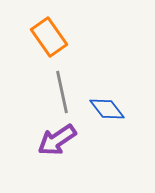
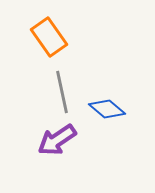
blue diamond: rotated 12 degrees counterclockwise
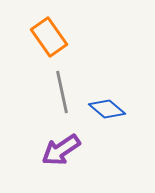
purple arrow: moved 4 px right, 10 px down
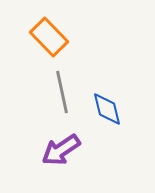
orange rectangle: rotated 9 degrees counterclockwise
blue diamond: rotated 36 degrees clockwise
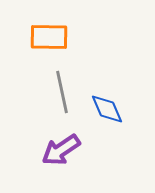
orange rectangle: rotated 45 degrees counterclockwise
blue diamond: rotated 9 degrees counterclockwise
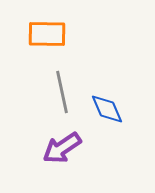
orange rectangle: moved 2 px left, 3 px up
purple arrow: moved 1 px right, 2 px up
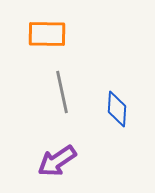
blue diamond: moved 10 px right; rotated 27 degrees clockwise
purple arrow: moved 5 px left, 13 px down
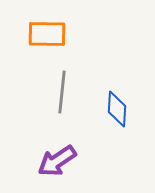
gray line: rotated 18 degrees clockwise
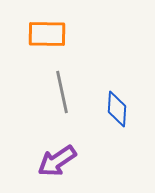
gray line: rotated 18 degrees counterclockwise
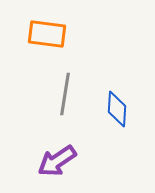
orange rectangle: rotated 6 degrees clockwise
gray line: moved 3 px right, 2 px down; rotated 21 degrees clockwise
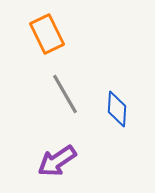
orange rectangle: rotated 57 degrees clockwise
gray line: rotated 39 degrees counterclockwise
